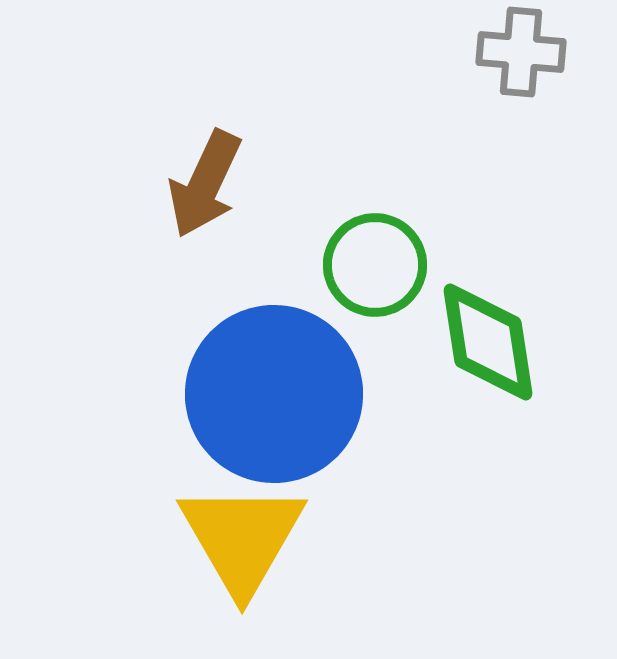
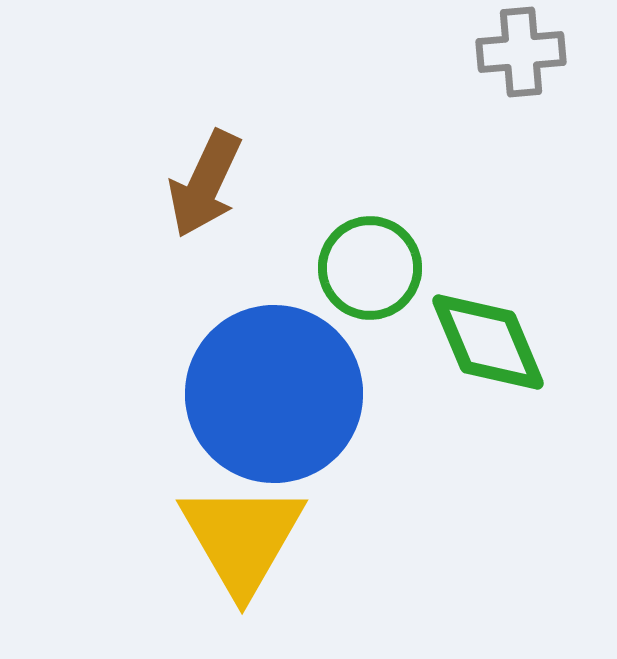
gray cross: rotated 10 degrees counterclockwise
green circle: moved 5 px left, 3 px down
green diamond: rotated 14 degrees counterclockwise
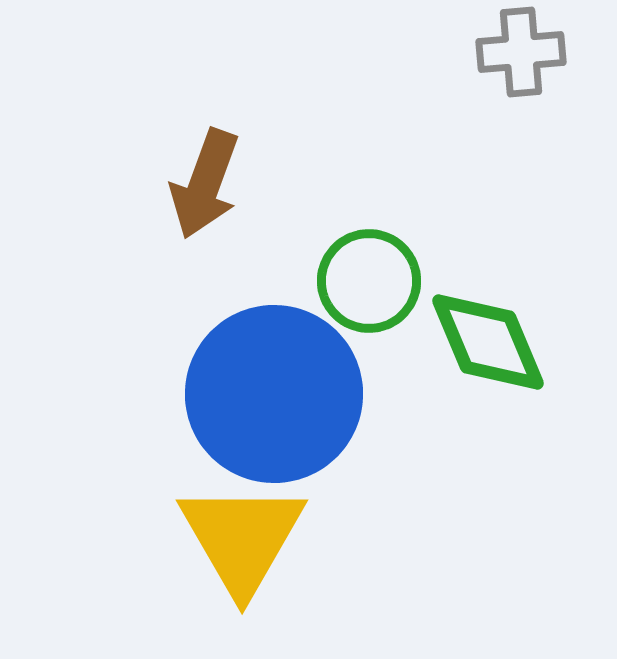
brown arrow: rotated 5 degrees counterclockwise
green circle: moved 1 px left, 13 px down
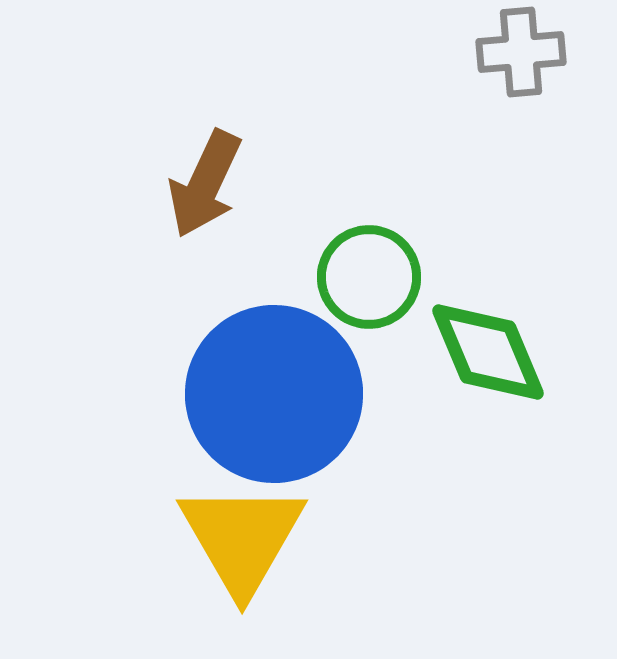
brown arrow: rotated 5 degrees clockwise
green circle: moved 4 px up
green diamond: moved 10 px down
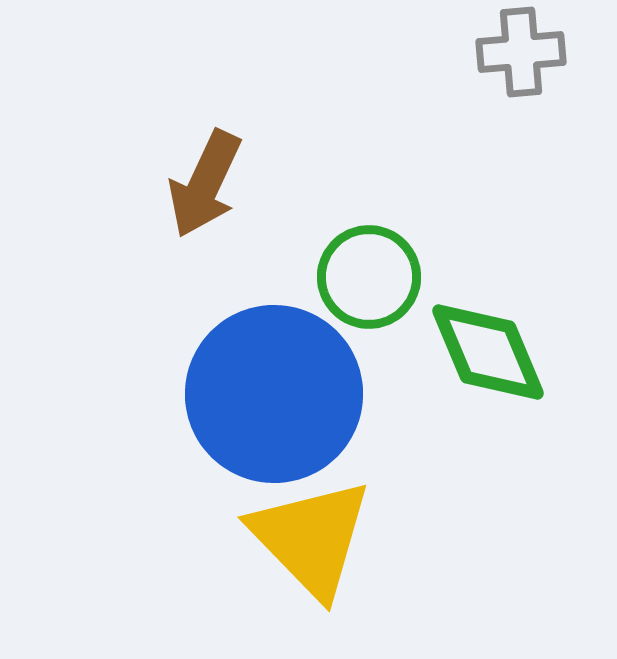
yellow triangle: moved 69 px right; rotated 14 degrees counterclockwise
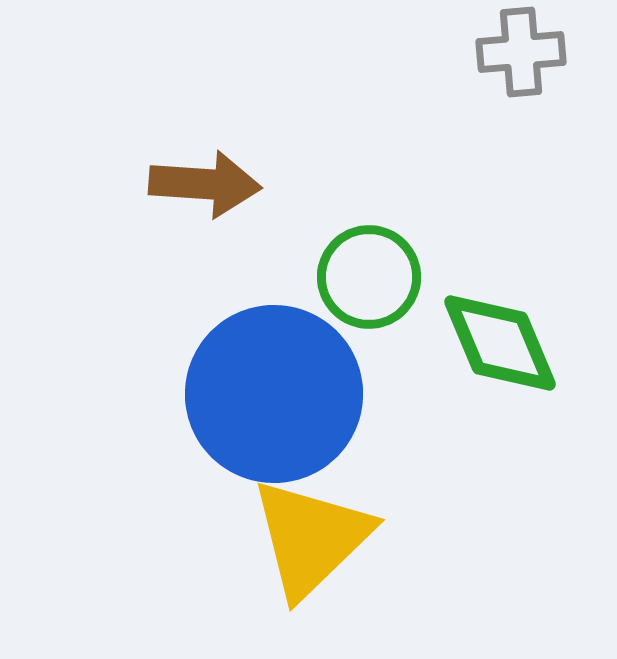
brown arrow: rotated 111 degrees counterclockwise
green diamond: moved 12 px right, 9 px up
yellow triangle: rotated 30 degrees clockwise
